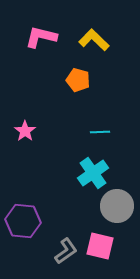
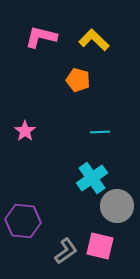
cyan cross: moved 1 px left, 5 px down
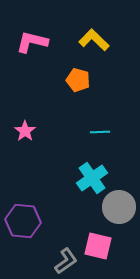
pink L-shape: moved 9 px left, 5 px down
gray circle: moved 2 px right, 1 px down
pink square: moved 2 px left
gray L-shape: moved 10 px down
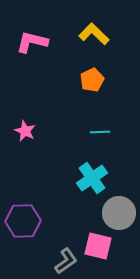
yellow L-shape: moved 6 px up
orange pentagon: moved 14 px right; rotated 30 degrees clockwise
pink star: rotated 10 degrees counterclockwise
gray circle: moved 6 px down
purple hexagon: rotated 8 degrees counterclockwise
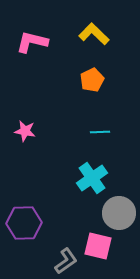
pink star: rotated 15 degrees counterclockwise
purple hexagon: moved 1 px right, 2 px down
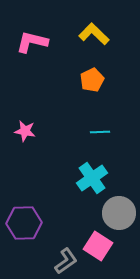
pink square: rotated 20 degrees clockwise
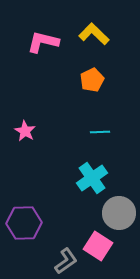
pink L-shape: moved 11 px right
pink star: rotated 20 degrees clockwise
